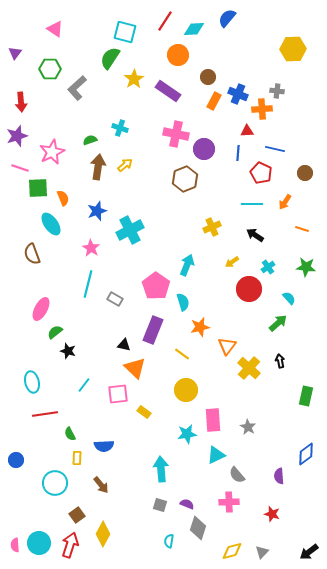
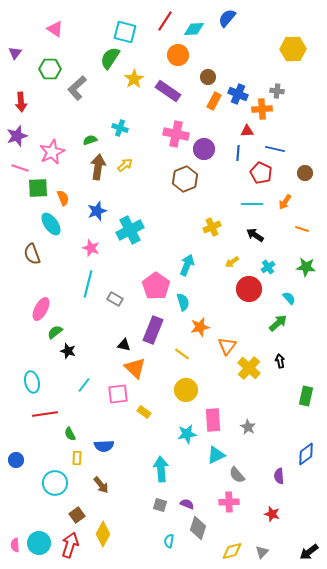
pink star at (91, 248): rotated 12 degrees counterclockwise
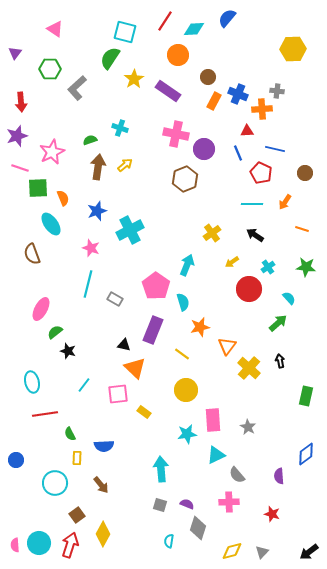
blue line at (238, 153): rotated 28 degrees counterclockwise
yellow cross at (212, 227): moved 6 px down; rotated 12 degrees counterclockwise
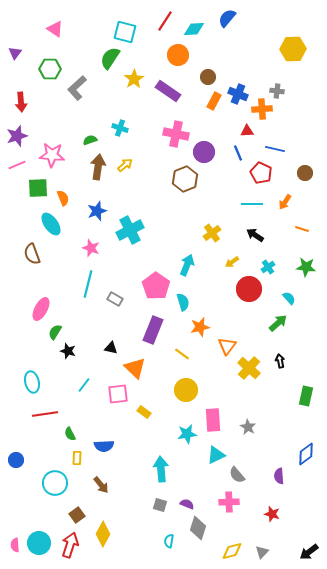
purple circle at (204, 149): moved 3 px down
pink star at (52, 152): moved 3 px down; rotated 30 degrees clockwise
pink line at (20, 168): moved 3 px left, 3 px up; rotated 42 degrees counterclockwise
green semicircle at (55, 332): rotated 21 degrees counterclockwise
black triangle at (124, 345): moved 13 px left, 3 px down
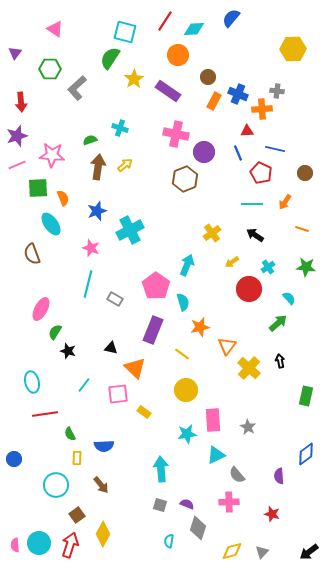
blue semicircle at (227, 18): moved 4 px right
blue circle at (16, 460): moved 2 px left, 1 px up
cyan circle at (55, 483): moved 1 px right, 2 px down
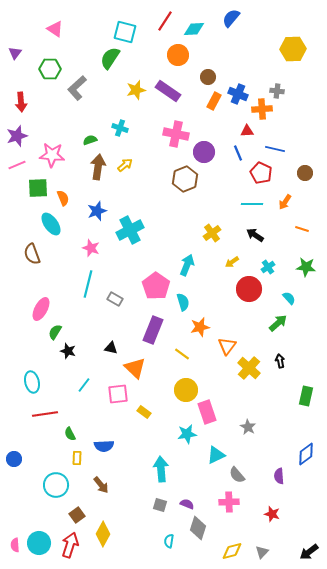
yellow star at (134, 79): moved 2 px right, 11 px down; rotated 18 degrees clockwise
pink rectangle at (213, 420): moved 6 px left, 8 px up; rotated 15 degrees counterclockwise
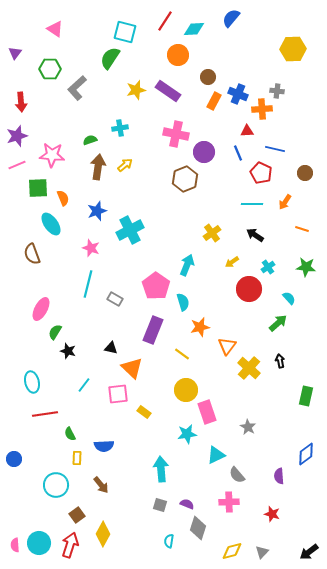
cyan cross at (120, 128): rotated 28 degrees counterclockwise
orange triangle at (135, 368): moved 3 px left
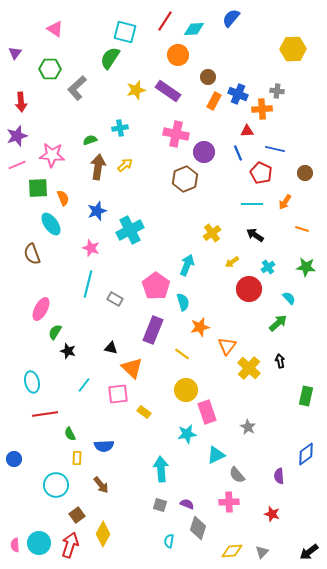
yellow diamond at (232, 551): rotated 10 degrees clockwise
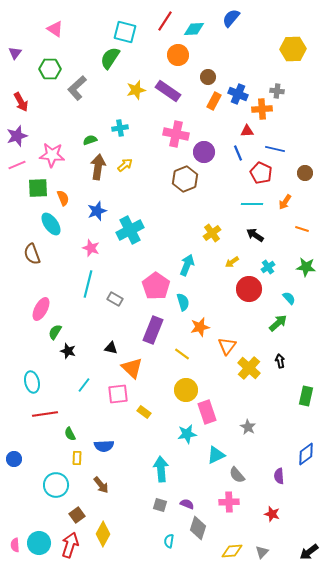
red arrow at (21, 102): rotated 24 degrees counterclockwise
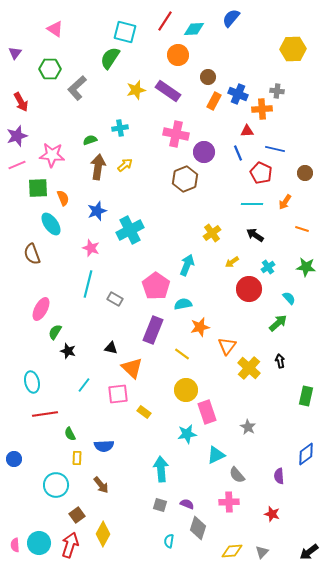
cyan semicircle at (183, 302): moved 2 px down; rotated 84 degrees counterclockwise
